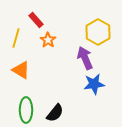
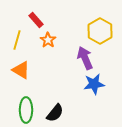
yellow hexagon: moved 2 px right, 1 px up
yellow line: moved 1 px right, 2 px down
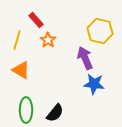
yellow hexagon: rotated 15 degrees counterclockwise
blue star: rotated 15 degrees clockwise
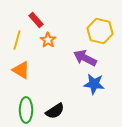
purple arrow: rotated 40 degrees counterclockwise
black semicircle: moved 2 px up; rotated 18 degrees clockwise
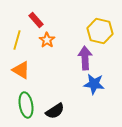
orange star: moved 1 px left
purple arrow: rotated 60 degrees clockwise
green ellipse: moved 5 px up; rotated 10 degrees counterclockwise
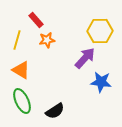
yellow hexagon: rotated 15 degrees counterclockwise
orange star: rotated 28 degrees clockwise
purple arrow: rotated 45 degrees clockwise
blue star: moved 7 px right, 2 px up
green ellipse: moved 4 px left, 4 px up; rotated 15 degrees counterclockwise
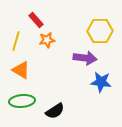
yellow line: moved 1 px left, 1 px down
purple arrow: rotated 55 degrees clockwise
green ellipse: rotated 70 degrees counterclockwise
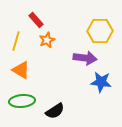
orange star: rotated 14 degrees counterclockwise
